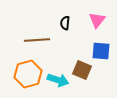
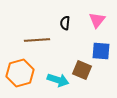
orange hexagon: moved 8 px left, 1 px up
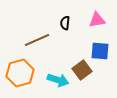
pink triangle: rotated 42 degrees clockwise
brown line: rotated 20 degrees counterclockwise
blue square: moved 1 px left
brown square: rotated 30 degrees clockwise
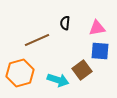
pink triangle: moved 8 px down
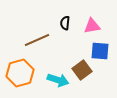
pink triangle: moved 5 px left, 2 px up
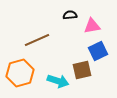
black semicircle: moved 5 px right, 8 px up; rotated 80 degrees clockwise
blue square: moved 2 px left; rotated 30 degrees counterclockwise
brown square: rotated 24 degrees clockwise
cyan arrow: moved 1 px down
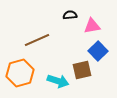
blue square: rotated 18 degrees counterclockwise
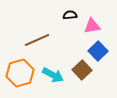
brown square: rotated 30 degrees counterclockwise
cyan arrow: moved 5 px left, 6 px up; rotated 10 degrees clockwise
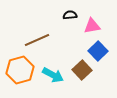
orange hexagon: moved 3 px up
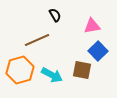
black semicircle: moved 15 px left; rotated 64 degrees clockwise
brown square: rotated 36 degrees counterclockwise
cyan arrow: moved 1 px left
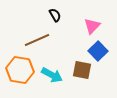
pink triangle: rotated 36 degrees counterclockwise
orange hexagon: rotated 24 degrees clockwise
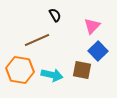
cyan arrow: rotated 15 degrees counterclockwise
